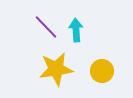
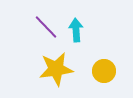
yellow circle: moved 2 px right
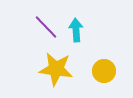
yellow star: rotated 16 degrees clockwise
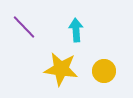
purple line: moved 22 px left
yellow star: moved 5 px right
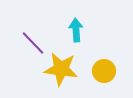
purple line: moved 9 px right, 16 px down
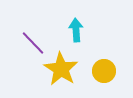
yellow star: rotated 24 degrees clockwise
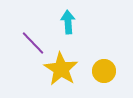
cyan arrow: moved 8 px left, 8 px up
